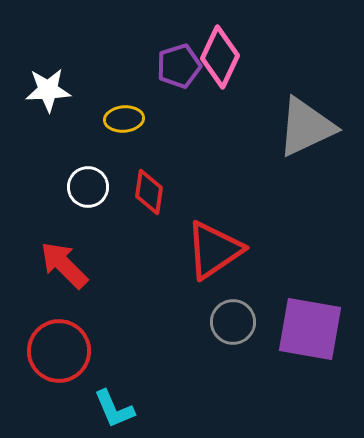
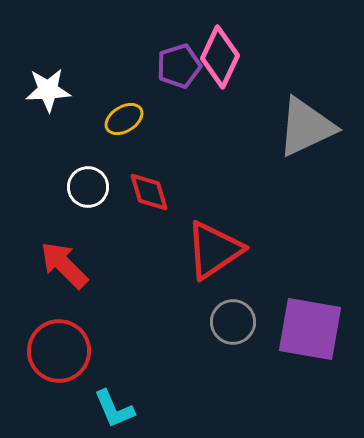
yellow ellipse: rotated 27 degrees counterclockwise
red diamond: rotated 24 degrees counterclockwise
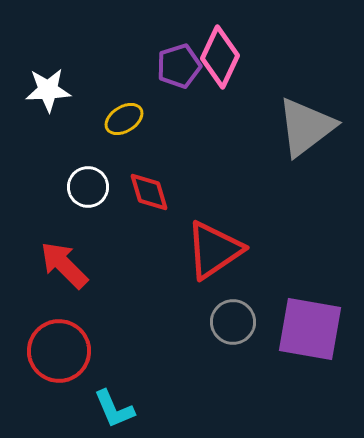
gray triangle: rotated 12 degrees counterclockwise
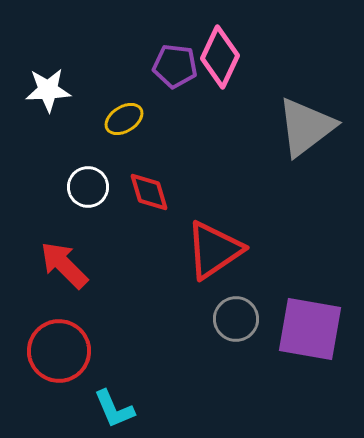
purple pentagon: moved 4 px left; rotated 24 degrees clockwise
gray circle: moved 3 px right, 3 px up
